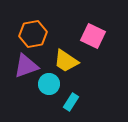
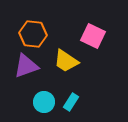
orange hexagon: rotated 16 degrees clockwise
cyan circle: moved 5 px left, 18 px down
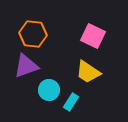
yellow trapezoid: moved 22 px right, 11 px down
cyan circle: moved 5 px right, 12 px up
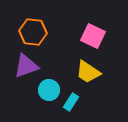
orange hexagon: moved 2 px up
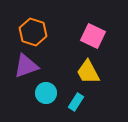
orange hexagon: rotated 12 degrees clockwise
yellow trapezoid: rotated 28 degrees clockwise
cyan circle: moved 3 px left, 3 px down
cyan rectangle: moved 5 px right
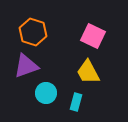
cyan rectangle: rotated 18 degrees counterclockwise
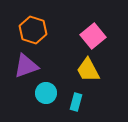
orange hexagon: moved 2 px up
pink square: rotated 25 degrees clockwise
yellow trapezoid: moved 2 px up
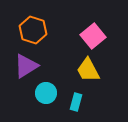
purple triangle: rotated 12 degrees counterclockwise
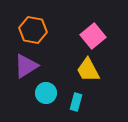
orange hexagon: rotated 8 degrees counterclockwise
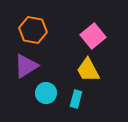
cyan rectangle: moved 3 px up
